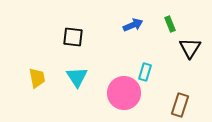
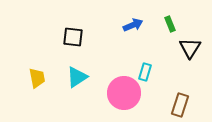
cyan triangle: rotated 30 degrees clockwise
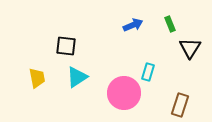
black square: moved 7 px left, 9 px down
cyan rectangle: moved 3 px right
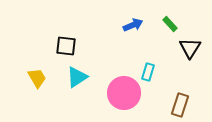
green rectangle: rotated 21 degrees counterclockwise
yellow trapezoid: rotated 20 degrees counterclockwise
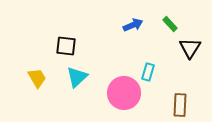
cyan triangle: rotated 10 degrees counterclockwise
brown rectangle: rotated 15 degrees counterclockwise
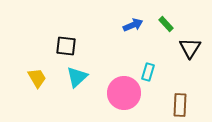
green rectangle: moved 4 px left
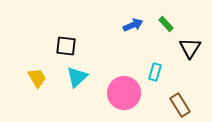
cyan rectangle: moved 7 px right
brown rectangle: rotated 35 degrees counterclockwise
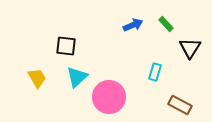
pink circle: moved 15 px left, 4 px down
brown rectangle: rotated 30 degrees counterclockwise
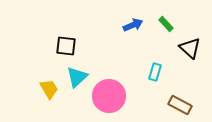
black triangle: rotated 20 degrees counterclockwise
yellow trapezoid: moved 12 px right, 11 px down
pink circle: moved 1 px up
